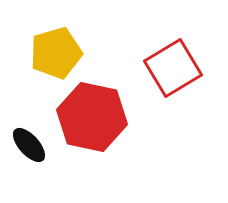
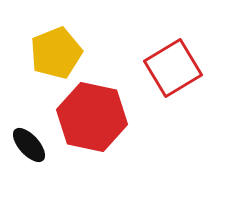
yellow pentagon: rotated 6 degrees counterclockwise
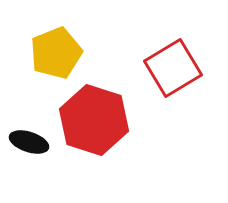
red hexagon: moved 2 px right, 3 px down; rotated 6 degrees clockwise
black ellipse: moved 3 px up; rotated 30 degrees counterclockwise
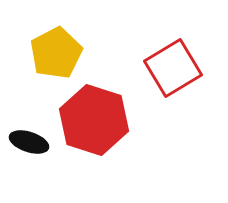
yellow pentagon: rotated 6 degrees counterclockwise
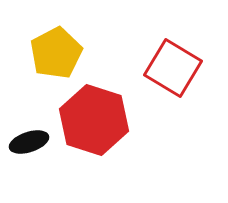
red square: rotated 28 degrees counterclockwise
black ellipse: rotated 36 degrees counterclockwise
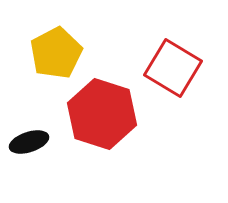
red hexagon: moved 8 px right, 6 px up
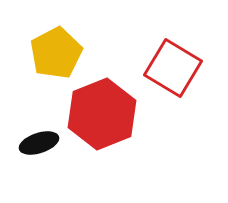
red hexagon: rotated 20 degrees clockwise
black ellipse: moved 10 px right, 1 px down
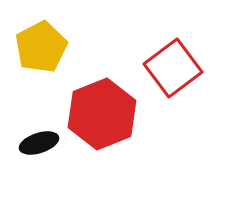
yellow pentagon: moved 15 px left, 6 px up
red square: rotated 22 degrees clockwise
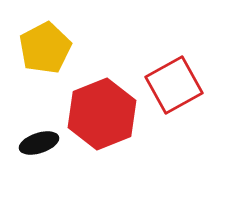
yellow pentagon: moved 4 px right, 1 px down
red square: moved 1 px right, 17 px down; rotated 8 degrees clockwise
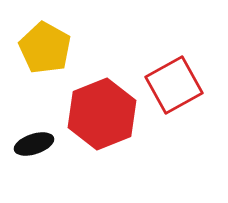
yellow pentagon: rotated 15 degrees counterclockwise
black ellipse: moved 5 px left, 1 px down
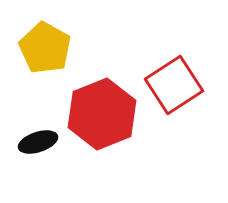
red square: rotated 4 degrees counterclockwise
black ellipse: moved 4 px right, 2 px up
